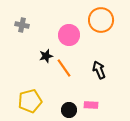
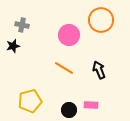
black star: moved 33 px left, 10 px up
orange line: rotated 24 degrees counterclockwise
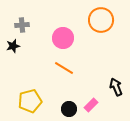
gray cross: rotated 16 degrees counterclockwise
pink circle: moved 6 px left, 3 px down
black arrow: moved 17 px right, 17 px down
pink rectangle: rotated 48 degrees counterclockwise
black circle: moved 1 px up
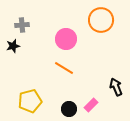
pink circle: moved 3 px right, 1 px down
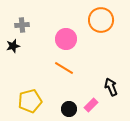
black arrow: moved 5 px left
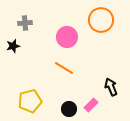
gray cross: moved 3 px right, 2 px up
pink circle: moved 1 px right, 2 px up
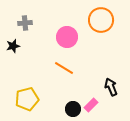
yellow pentagon: moved 3 px left, 2 px up
black circle: moved 4 px right
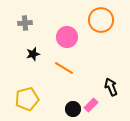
black star: moved 20 px right, 8 px down
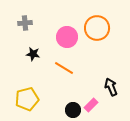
orange circle: moved 4 px left, 8 px down
black star: rotated 24 degrees clockwise
black circle: moved 1 px down
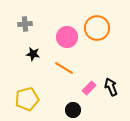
gray cross: moved 1 px down
pink rectangle: moved 2 px left, 17 px up
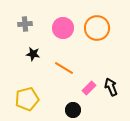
pink circle: moved 4 px left, 9 px up
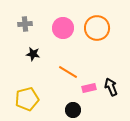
orange line: moved 4 px right, 4 px down
pink rectangle: rotated 32 degrees clockwise
